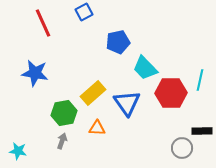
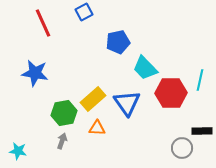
yellow rectangle: moved 6 px down
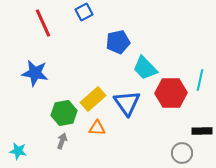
gray circle: moved 5 px down
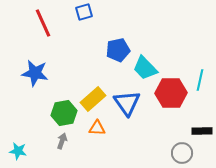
blue square: rotated 12 degrees clockwise
blue pentagon: moved 8 px down
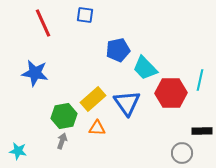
blue square: moved 1 px right, 3 px down; rotated 24 degrees clockwise
green hexagon: moved 3 px down
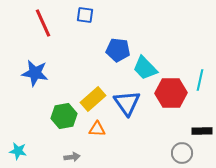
blue pentagon: rotated 20 degrees clockwise
orange triangle: moved 1 px down
gray arrow: moved 10 px right, 16 px down; rotated 63 degrees clockwise
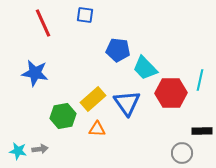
green hexagon: moved 1 px left
gray arrow: moved 32 px left, 8 px up
